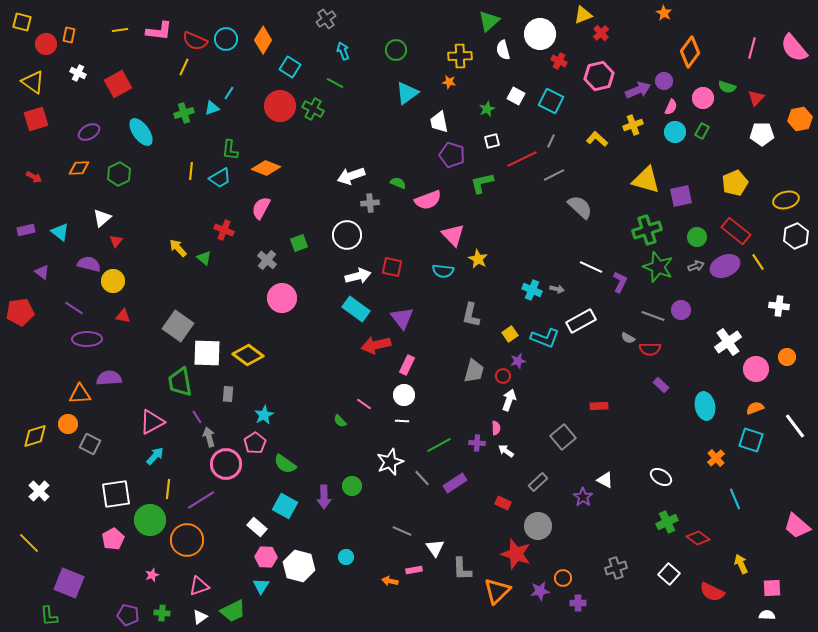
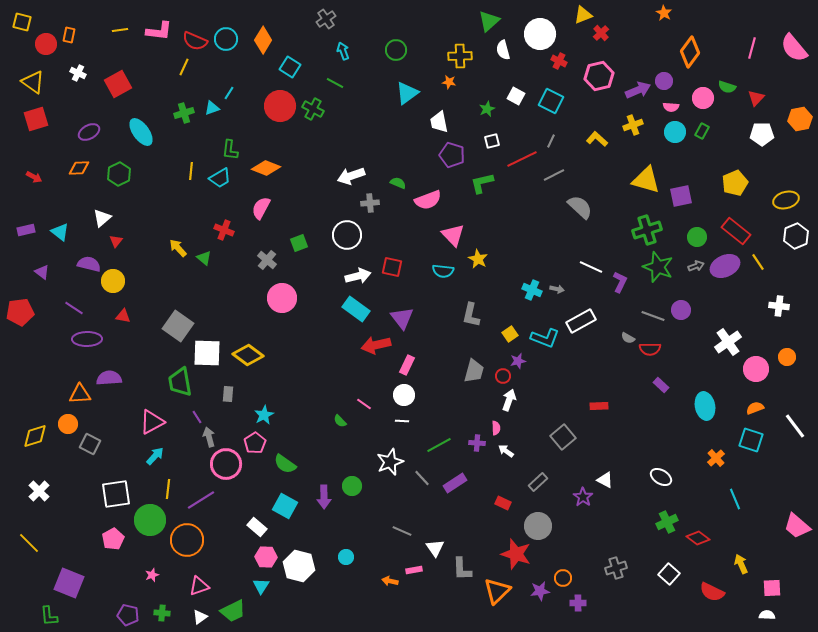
pink semicircle at (671, 107): rotated 70 degrees clockwise
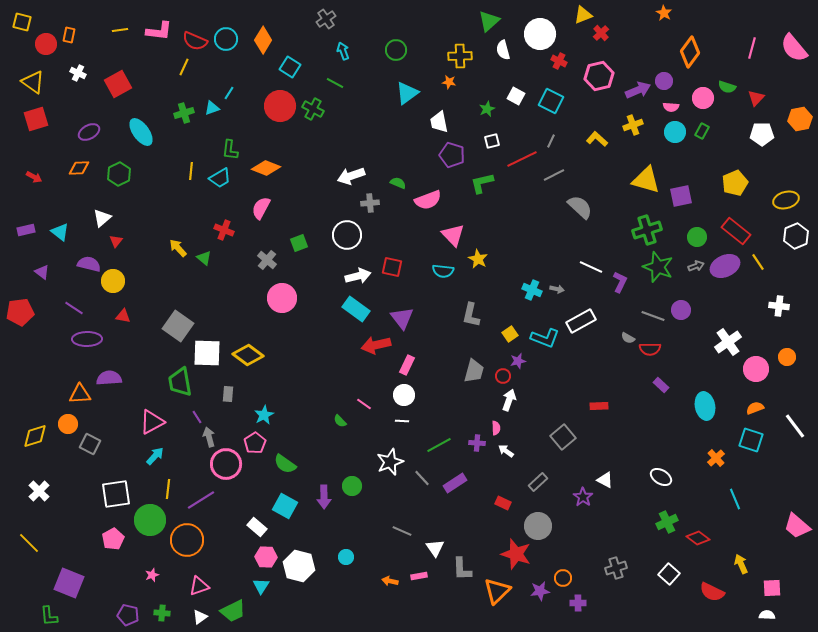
pink rectangle at (414, 570): moved 5 px right, 6 px down
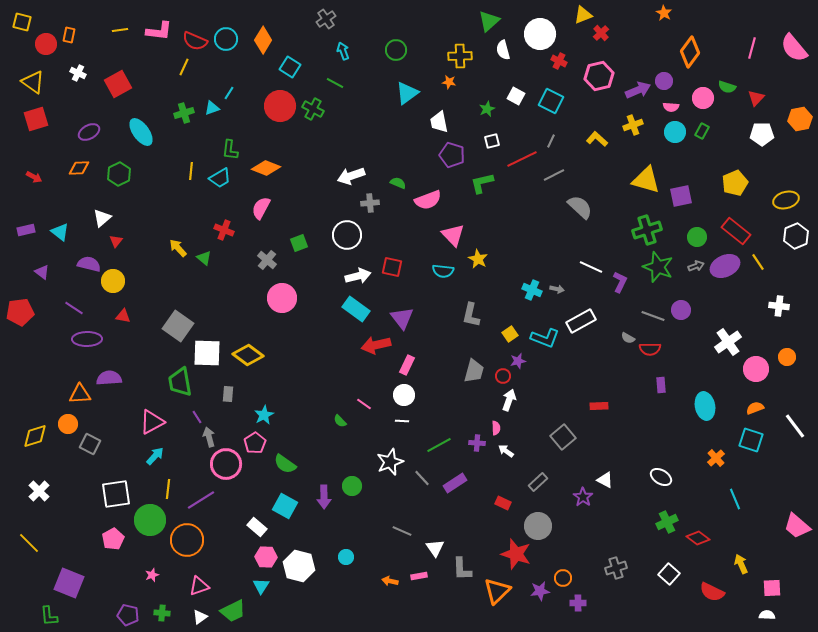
purple rectangle at (661, 385): rotated 42 degrees clockwise
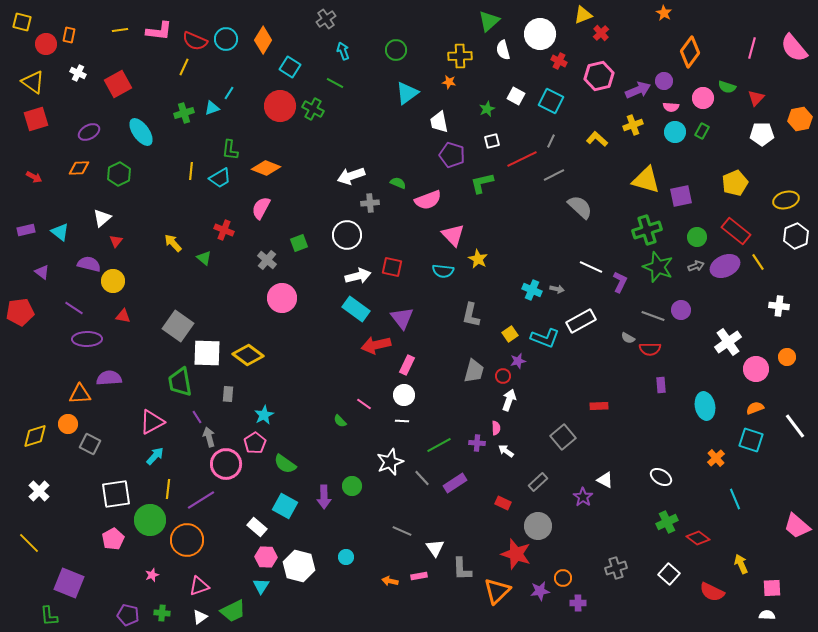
yellow arrow at (178, 248): moved 5 px left, 5 px up
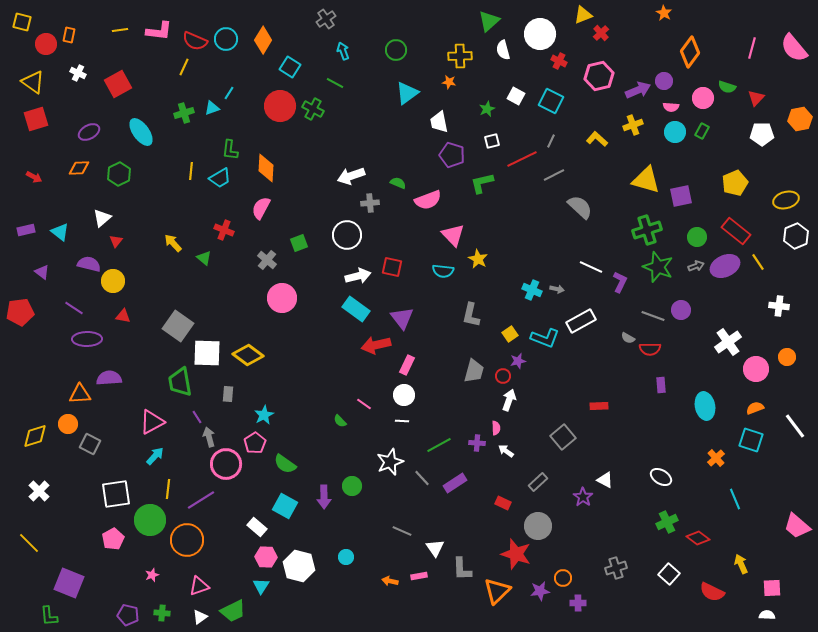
orange diamond at (266, 168): rotated 72 degrees clockwise
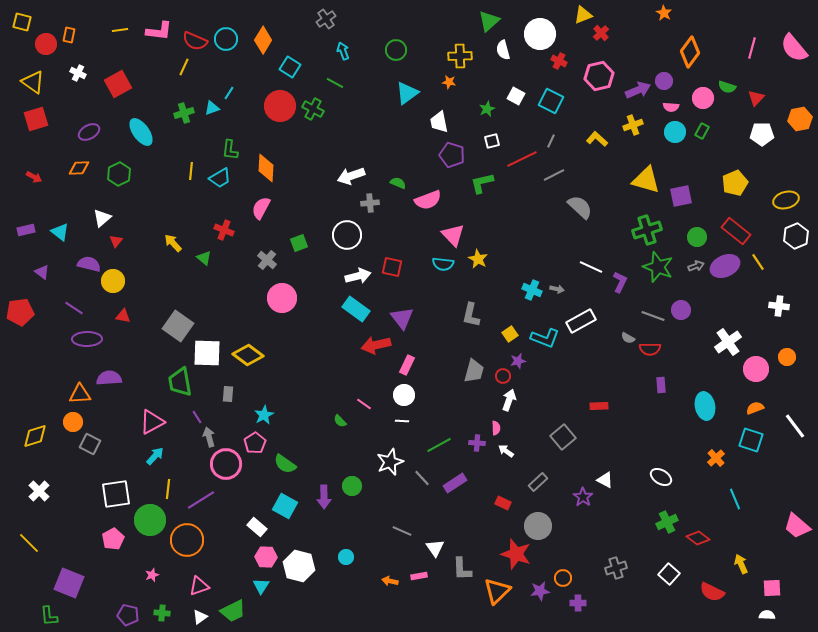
cyan semicircle at (443, 271): moved 7 px up
orange circle at (68, 424): moved 5 px right, 2 px up
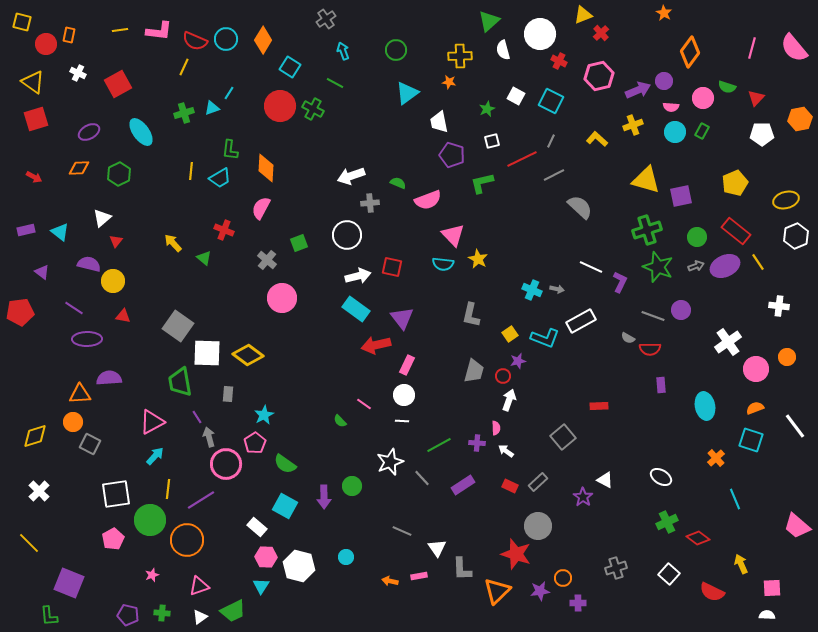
purple rectangle at (455, 483): moved 8 px right, 2 px down
red rectangle at (503, 503): moved 7 px right, 17 px up
white triangle at (435, 548): moved 2 px right
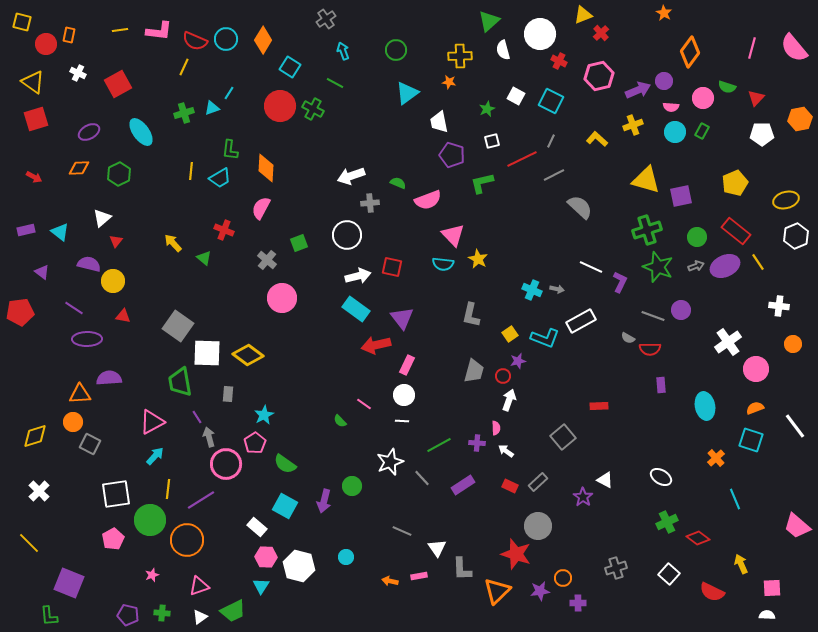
orange circle at (787, 357): moved 6 px right, 13 px up
purple arrow at (324, 497): moved 4 px down; rotated 15 degrees clockwise
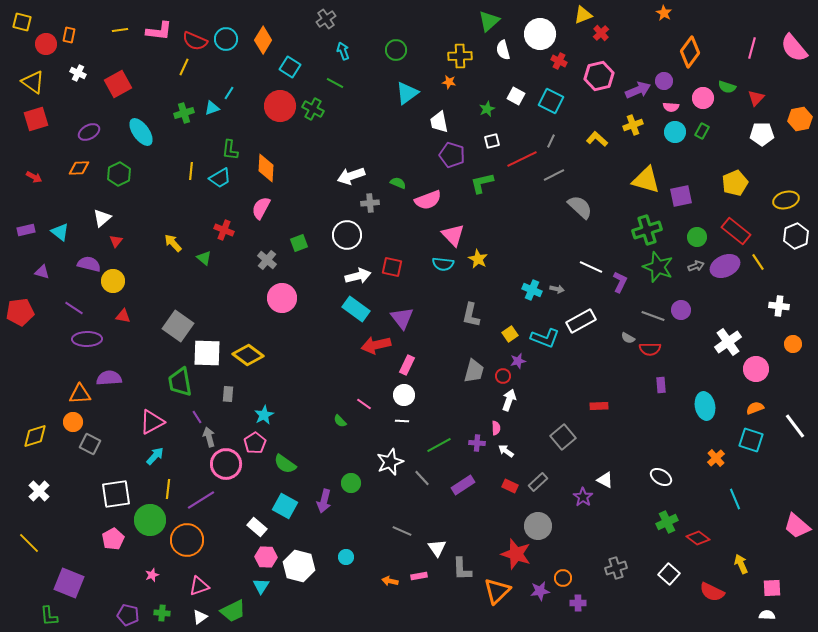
purple triangle at (42, 272): rotated 21 degrees counterclockwise
green circle at (352, 486): moved 1 px left, 3 px up
